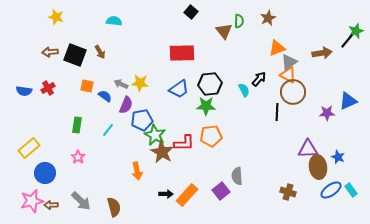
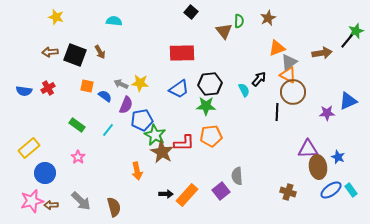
green rectangle at (77, 125): rotated 63 degrees counterclockwise
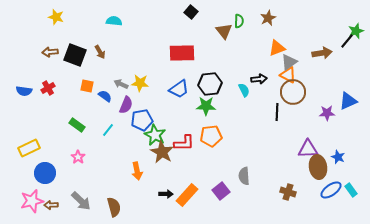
black arrow at (259, 79): rotated 42 degrees clockwise
yellow rectangle at (29, 148): rotated 15 degrees clockwise
gray semicircle at (237, 176): moved 7 px right
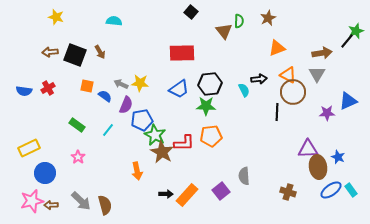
gray triangle at (289, 62): moved 28 px right, 12 px down; rotated 24 degrees counterclockwise
brown semicircle at (114, 207): moved 9 px left, 2 px up
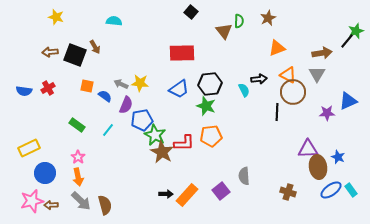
brown arrow at (100, 52): moved 5 px left, 5 px up
green star at (206, 106): rotated 18 degrees clockwise
orange arrow at (137, 171): moved 59 px left, 6 px down
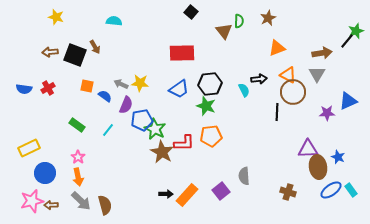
blue semicircle at (24, 91): moved 2 px up
green star at (155, 135): moved 6 px up
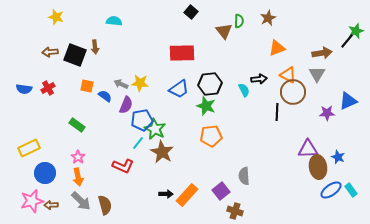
brown arrow at (95, 47): rotated 24 degrees clockwise
cyan line at (108, 130): moved 30 px right, 13 px down
red L-shape at (184, 143): moved 61 px left, 23 px down; rotated 25 degrees clockwise
brown cross at (288, 192): moved 53 px left, 19 px down
